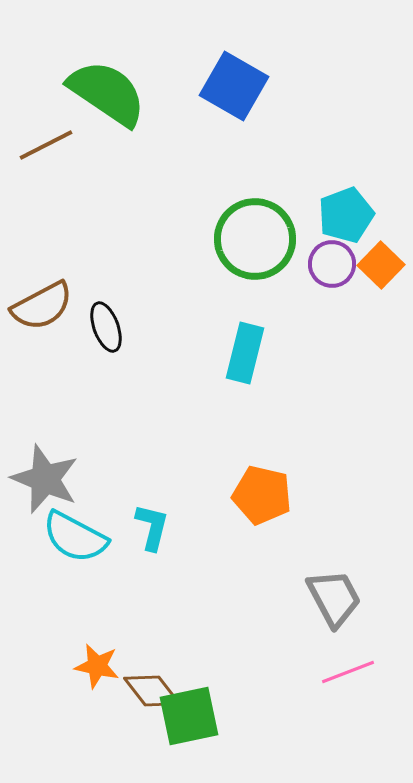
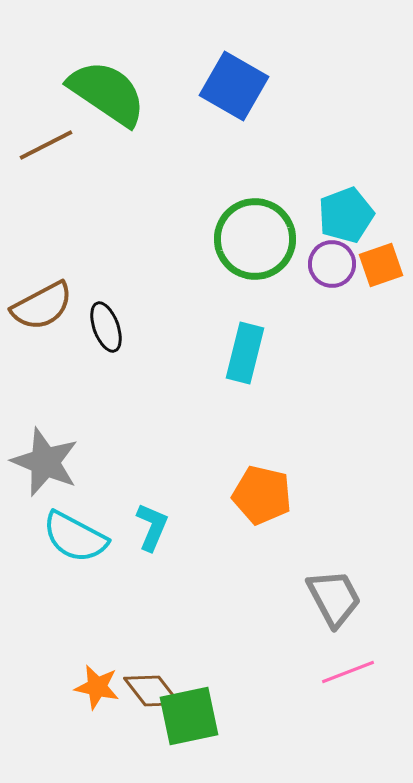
orange square: rotated 27 degrees clockwise
gray star: moved 17 px up
cyan L-shape: rotated 9 degrees clockwise
orange star: moved 21 px down
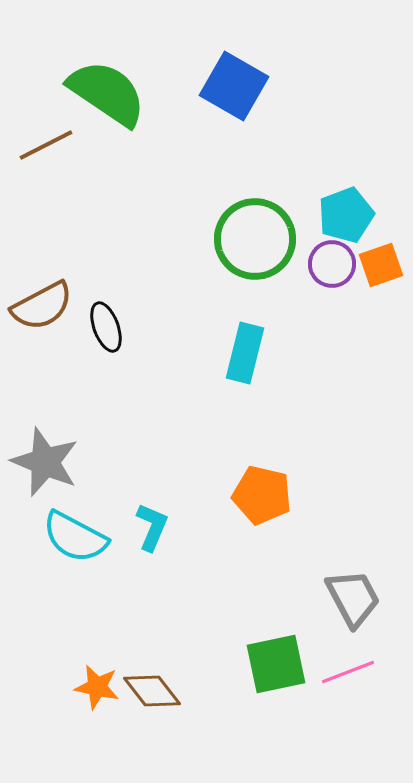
gray trapezoid: moved 19 px right
green square: moved 87 px right, 52 px up
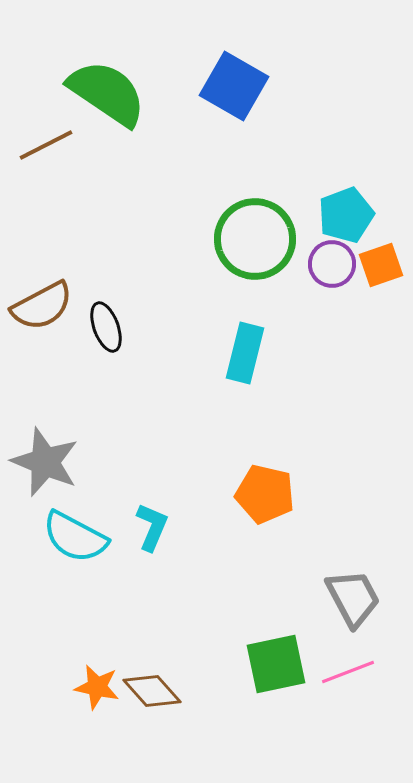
orange pentagon: moved 3 px right, 1 px up
brown diamond: rotated 4 degrees counterclockwise
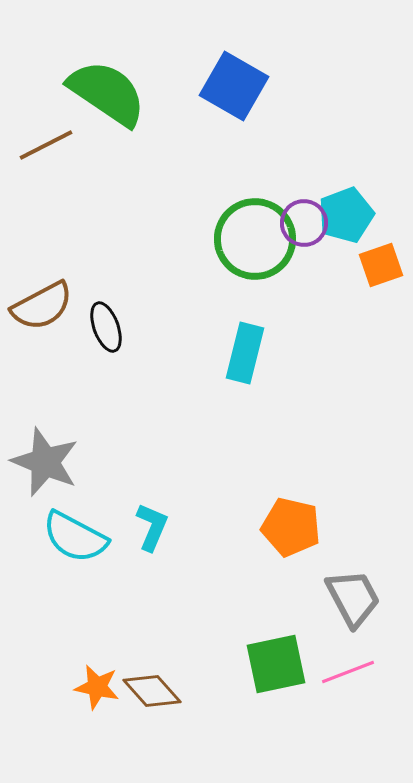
purple circle: moved 28 px left, 41 px up
orange pentagon: moved 26 px right, 33 px down
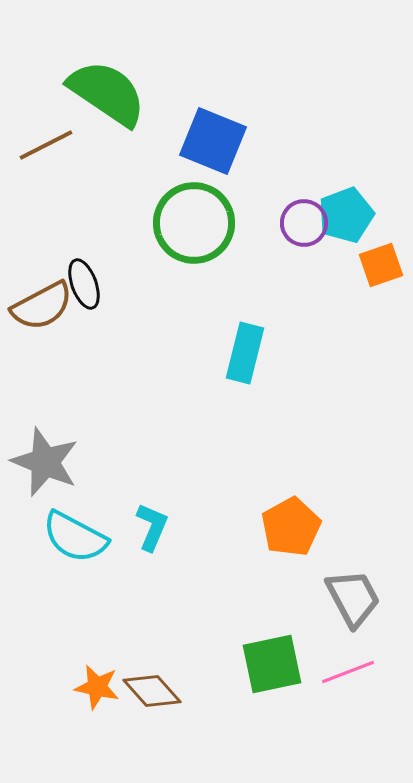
blue square: moved 21 px left, 55 px down; rotated 8 degrees counterclockwise
green circle: moved 61 px left, 16 px up
black ellipse: moved 22 px left, 43 px up
orange pentagon: rotated 30 degrees clockwise
green square: moved 4 px left
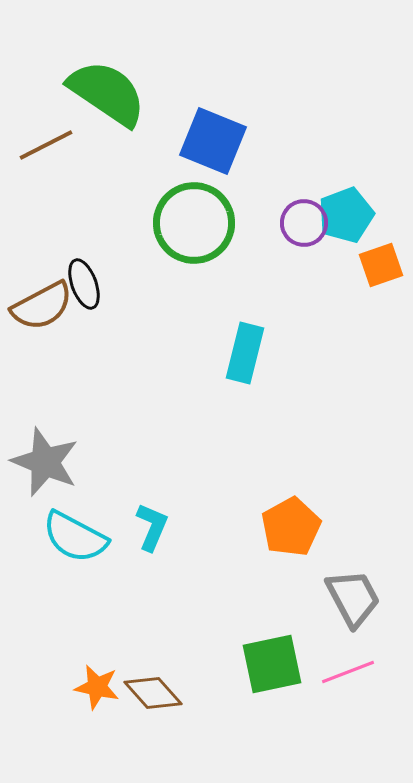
brown diamond: moved 1 px right, 2 px down
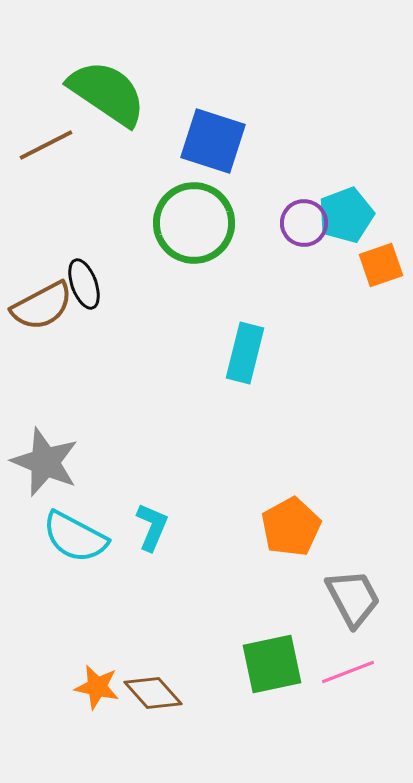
blue square: rotated 4 degrees counterclockwise
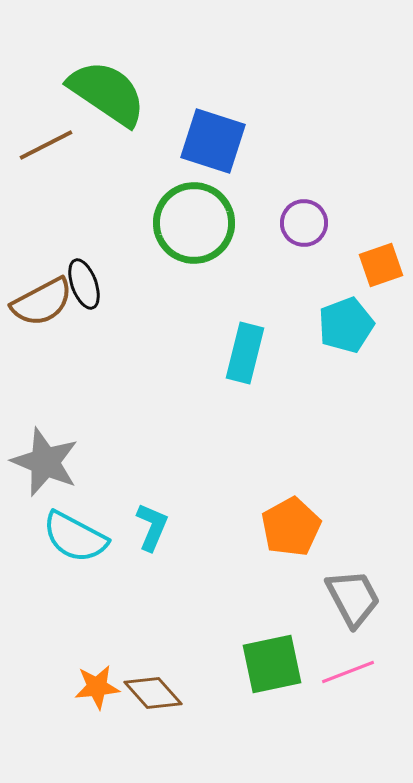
cyan pentagon: moved 110 px down
brown semicircle: moved 4 px up
orange star: rotated 18 degrees counterclockwise
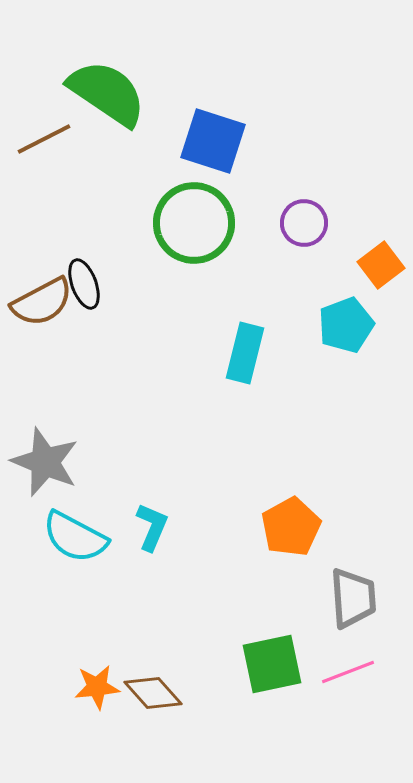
brown line: moved 2 px left, 6 px up
orange square: rotated 18 degrees counterclockwise
gray trapezoid: rotated 24 degrees clockwise
